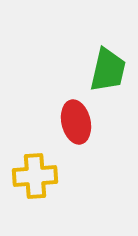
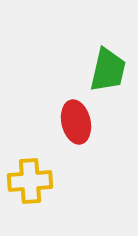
yellow cross: moved 5 px left, 5 px down
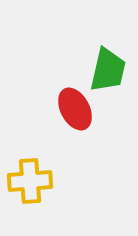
red ellipse: moved 1 px left, 13 px up; rotated 15 degrees counterclockwise
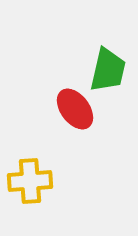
red ellipse: rotated 9 degrees counterclockwise
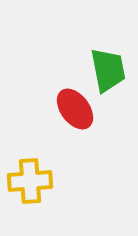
green trapezoid: rotated 24 degrees counterclockwise
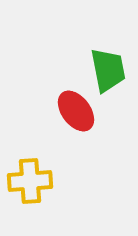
red ellipse: moved 1 px right, 2 px down
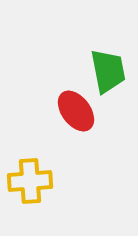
green trapezoid: moved 1 px down
